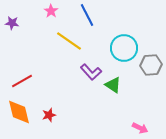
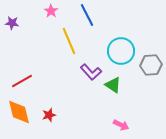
yellow line: rotated 32 degrees clockwise
cyan circle: moved 3 px left, 3 px down
pink arrow: moved 19 px left, 3 px up
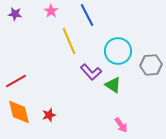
purple star: moved 3 px right, 9 px up
cyan circle: moved 3 px left
red line: moved 6 px left
pink arrow: rotated 28 degrees clockwise
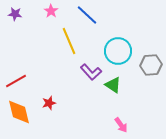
blue line: rotated 20 degrees counterclockwise
red star: moved 12 px up
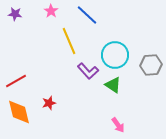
cyan circle: moved 3 px left, 4 px down
purple L-shape: moved 3 px left, 1 px up
pink arrow: moved 3 px left
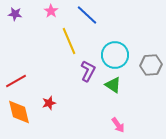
purple L-shape: rotated 110 degrees counterclockwise
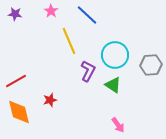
red star: moved 1 px right, 3 px up
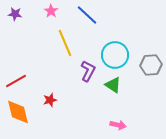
yellow line: moved 4 px left, 2 px down
orange diamond: moved 1 px left
pink arrow: rotated 42 degrees counterclockwise
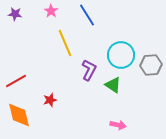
blue line: rotated 15 degrees clockwise
cyan circle: moved 6 px right
purple L-shape: moved 1 px right, 1 px up
orange diamond: moved 1 px right, 3 px down
